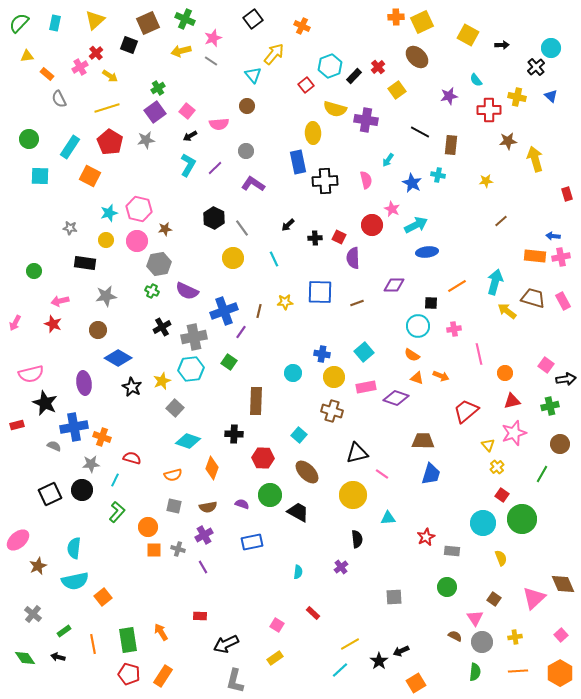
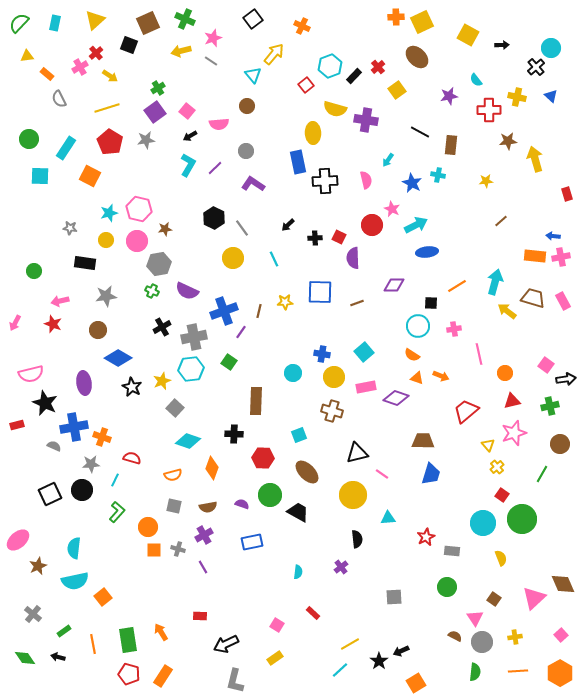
cyan rectangle at (70, 147): moved 4 px left, 1 px down
cyan square at (299, 435): rotated 28 degrees clockwise
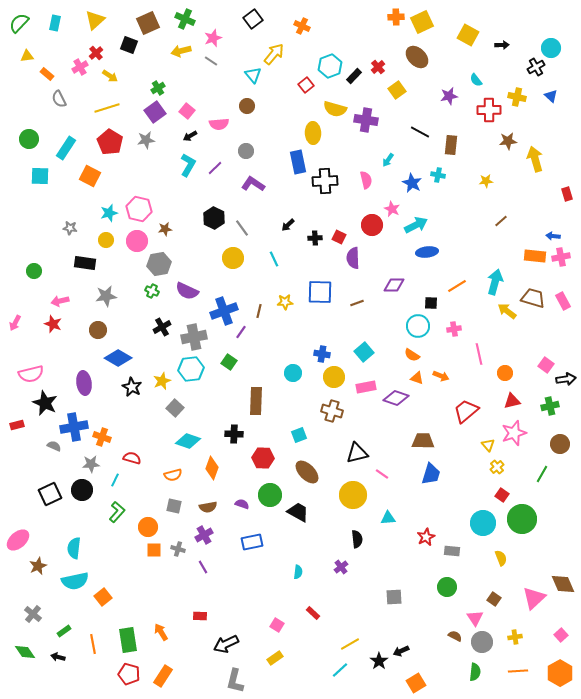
black cross at (536, 67): rotated 12 degrees clockwise
green diamond at (25, 658): moved 6 px up
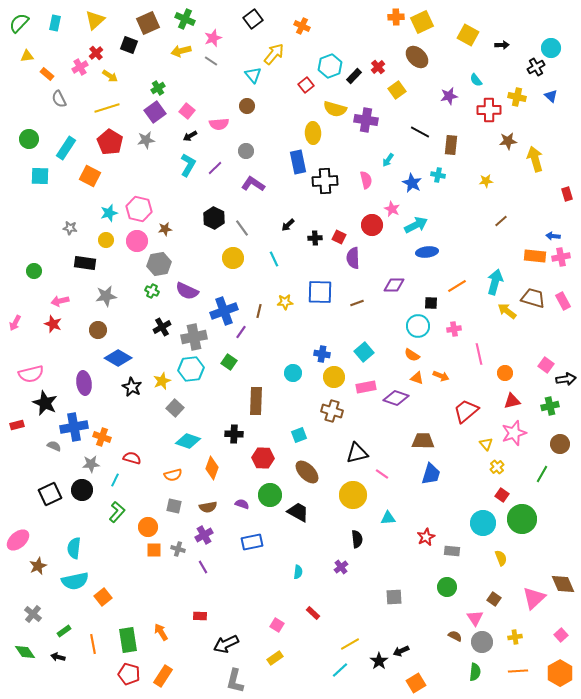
yellow triangle at (488, 445): moved 2 px left, 1 px up
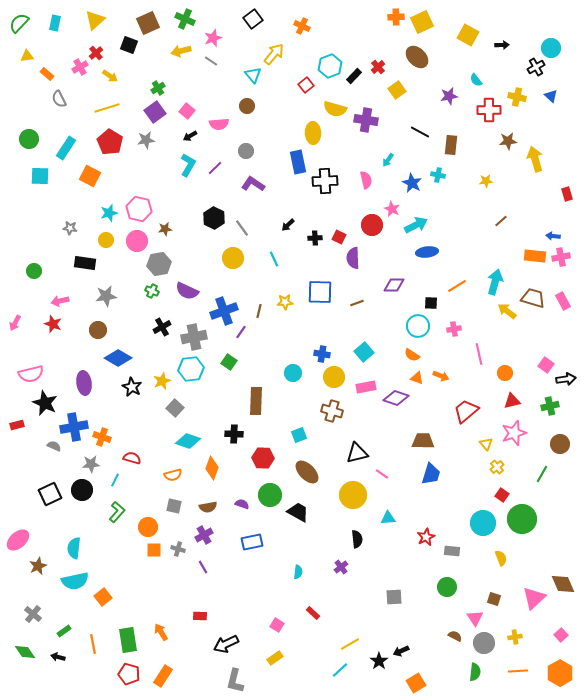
brown square at (494, 599): rotated 16 degrees counterclockwise
gray circle at (482, 642): moved 2 px right, 1 px down
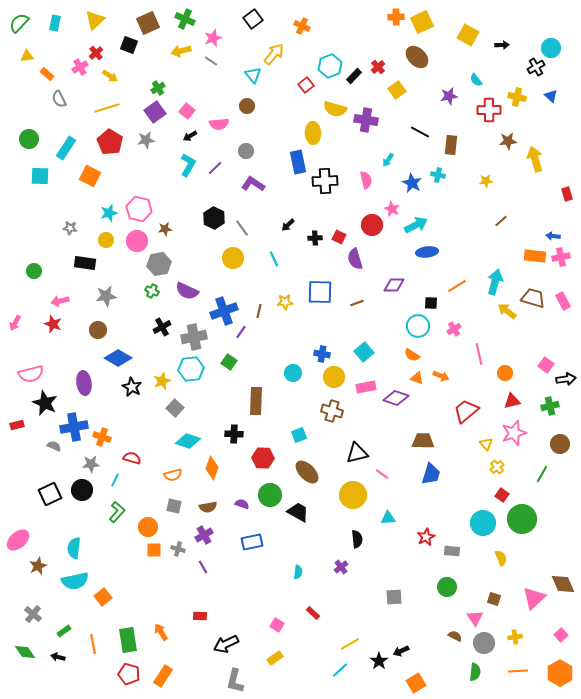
purple semicircle at (353, 258): moved 2 px right, 1 px down; rotated 15 degrees counterclockwise
pink cross at (454, 329): rotated 24 degrees counterclockwise
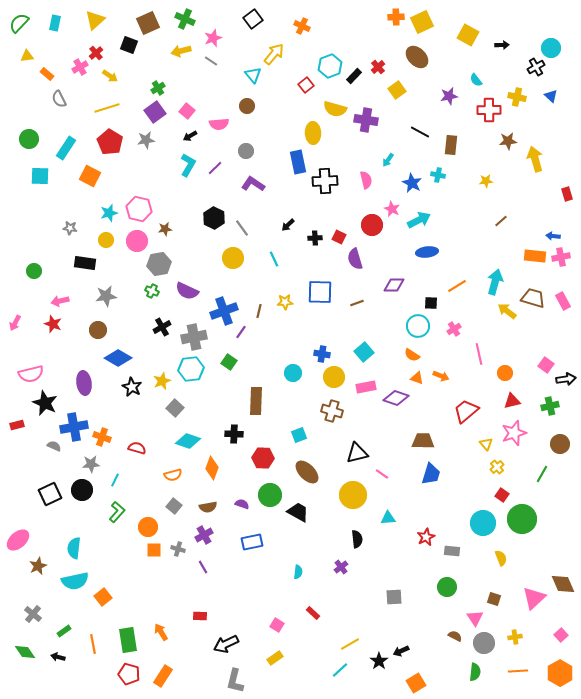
cyan arrow at (416, 225): moved 3 px right, 5 px up
red semicircle at (132, 458): moved 5 px right, 10 px up
gray square at (174, 506): rotated 28 degrees clockwise
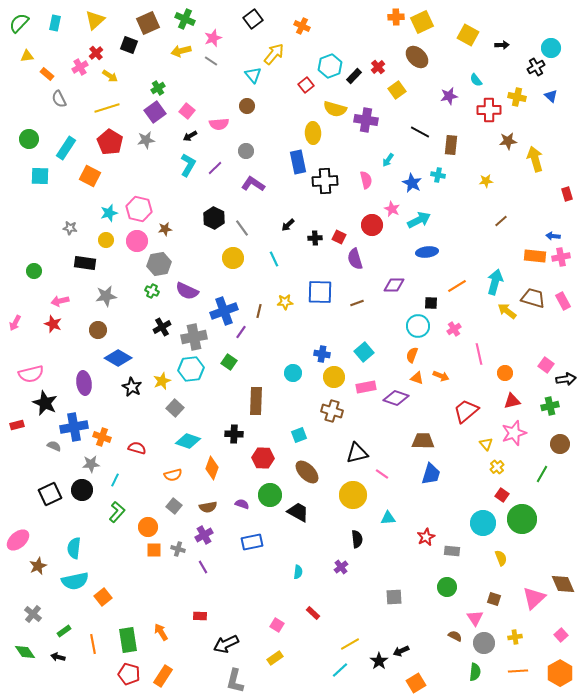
orange semicircle at (412, 355): rotated 77 degrees clockwise
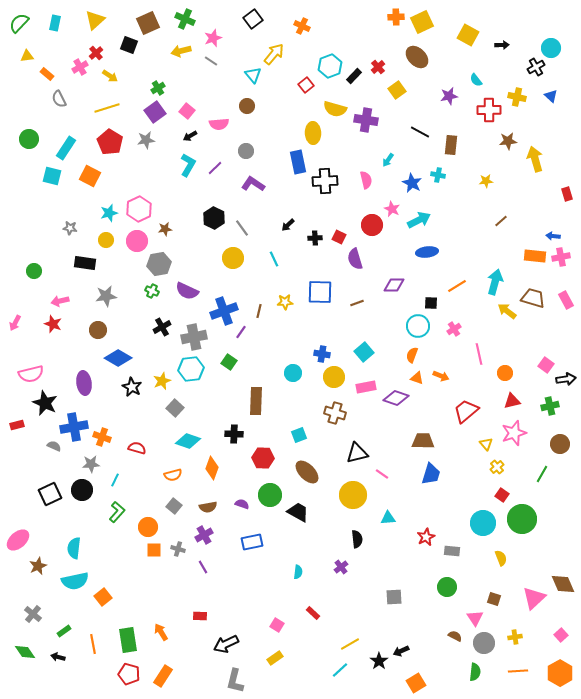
cyan square at (40, 176): moved 12 px right; rotated 12 degrees clockwise
pink hexagon at (139, 209): rotated 20 degrees clockwise
pink rectangle at (563, 301): moved 3 px right, 1 px up
brown cross at (332, 411): moved 3 px right, 2 px down
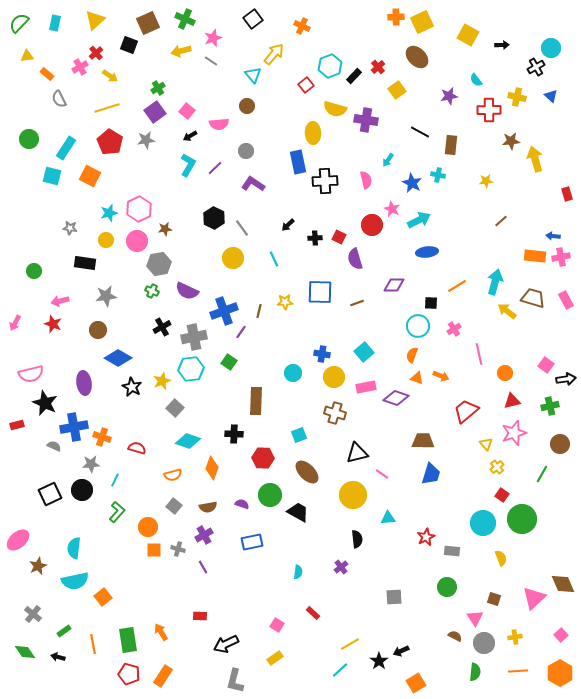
brown star at (508, 141): moved 3 px right
